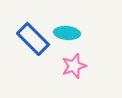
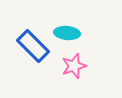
blue rectangle: moved 7 px down
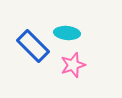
pink star: moved 1 px left, 1 px up
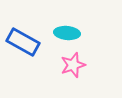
blue rectangle: moved 10 px left, 4 px up; rotated 16 degrees counterclockwise
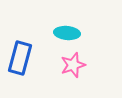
blue rectangle: moved 3 px left, 16 px down; rotated 76 degrees clockwise
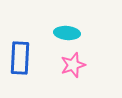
blue rectangle: rotated 12 degrees counterclockwise
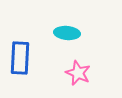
pink star: moved 5 px right, 8 px down; rotated 30 degrees counterclockwise
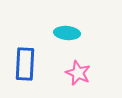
blue rectangle: moved 5 px right, 6 px down
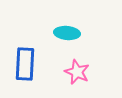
pink star: moved 1 px left, 1 px up
